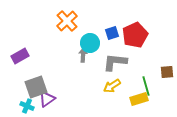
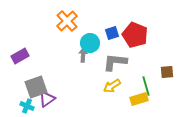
red pentagon: rotated 25 degrees counterclockwise
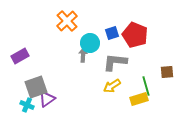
cyan cross: moved 1 px up
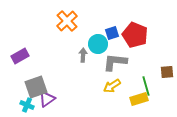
cyan circle: moved 8 px right, 1 px down
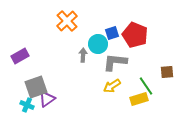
green line: rotated 18 degrees counterclockwise
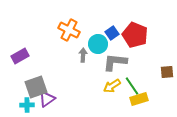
orange cross: moved 2 px right, 9 px down; rotated 20 degrees counterclockwise
blue square: rotated 16 degrees counterclockwise
green line: moved 14 px left
cyan cross: rotated 24 degrees counterclockwise
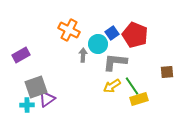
purple rectangle: moved 1 px right, 1 px up
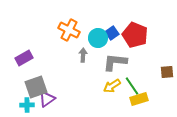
cyan circle: moved 6 px up
purple rectangle: moved 3 px right, 3 px down
